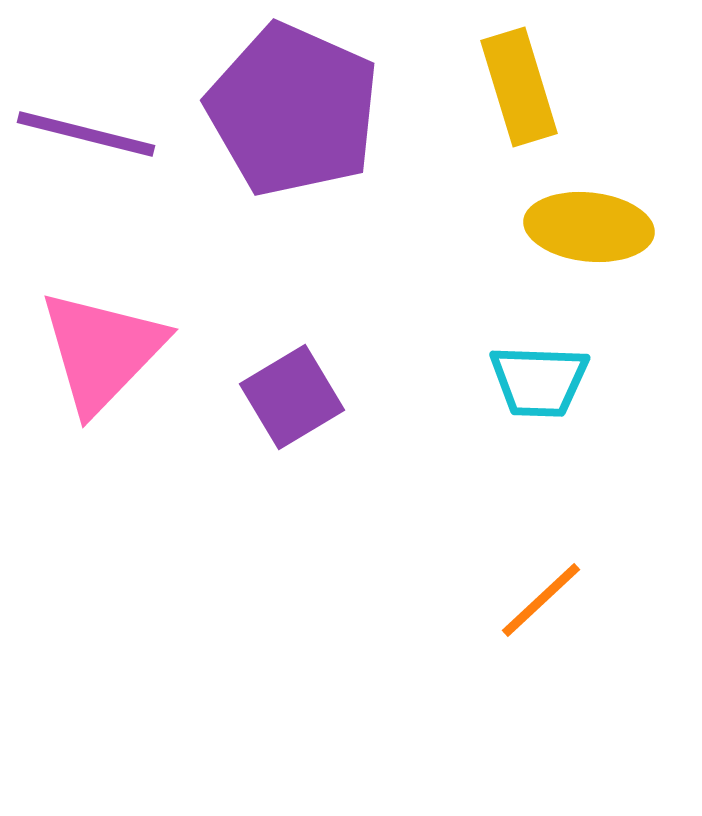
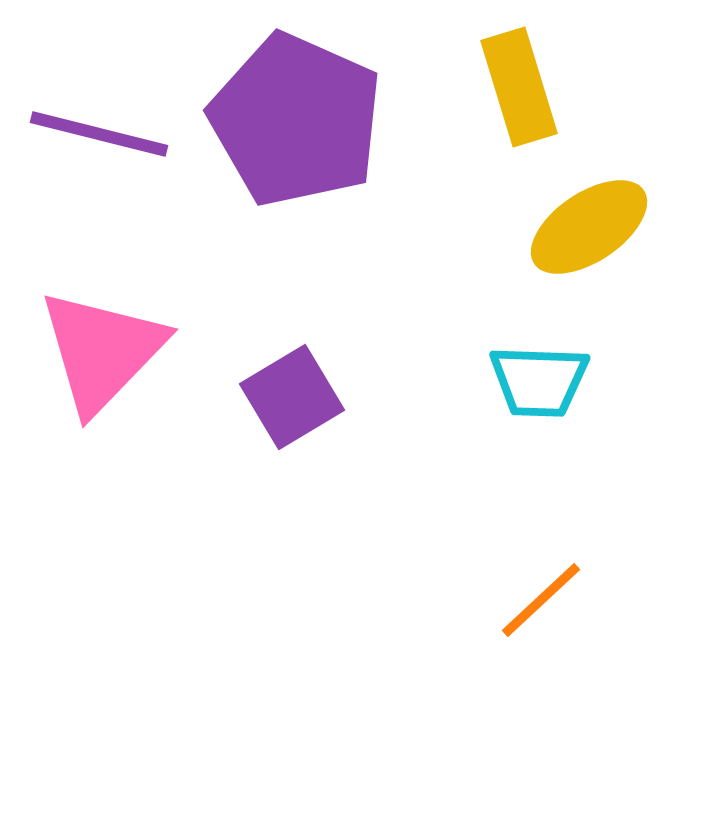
purple pentagon: moved 3 px right, 10 px down
purple line: moved 13 px right
yellow ellipse: rotated 40 degrees counterclockwise
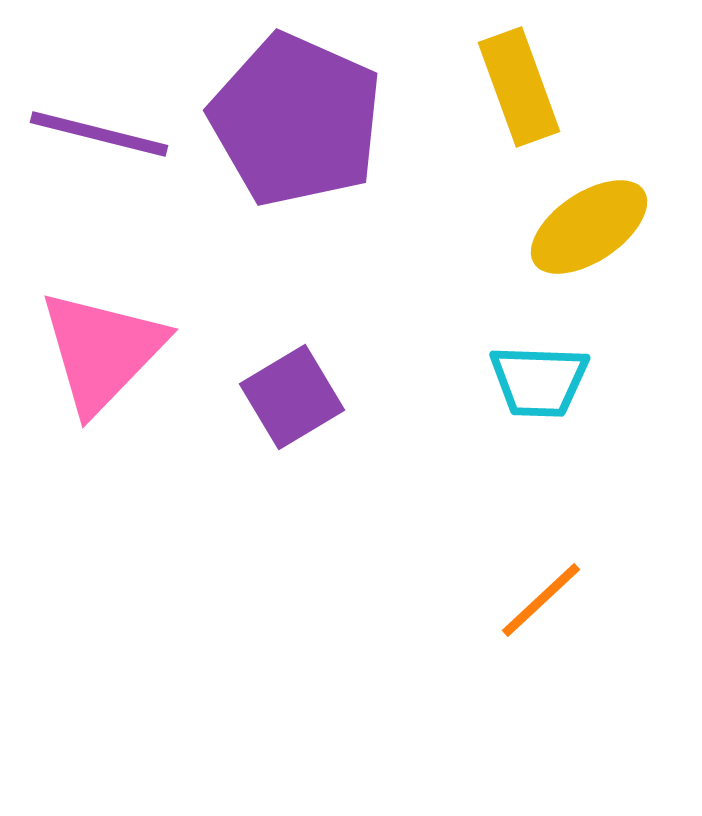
yellow rectangle: rotated 3 degrees counterclockwise
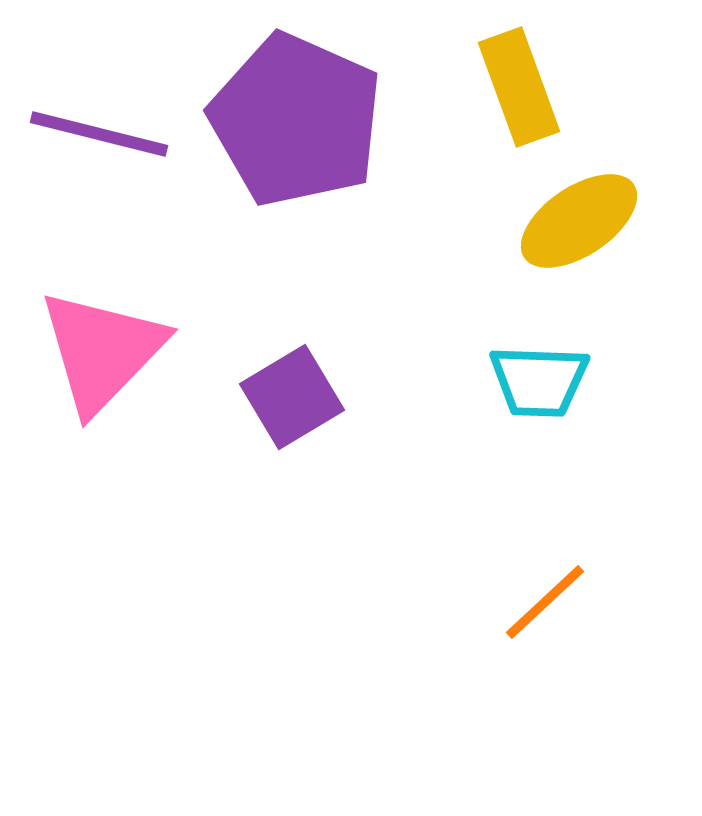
yellow ellipse: moved 10 px left, 6 px up
orange line: moved 4 px right, 2 px down
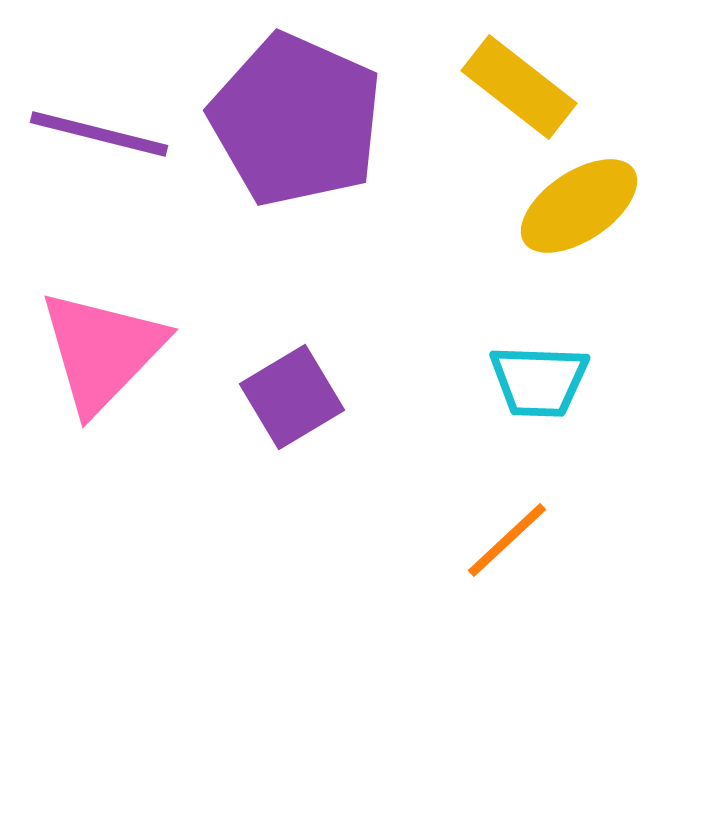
yellow rectangle: rotated 32 degrees counterclockwise
yellow ellipse: moved 15 px up
orange line: moved 38 px left, 62 px up
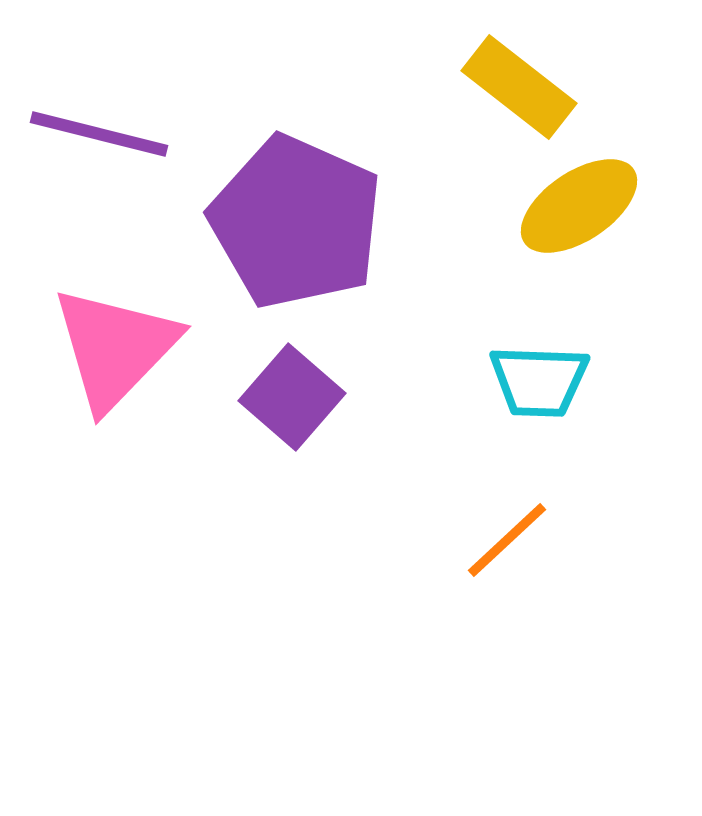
purple pentagon: moved 102 px down
pink triangle: moved 13 px right, 3 px up
purple square: rotated 18 degrees counterclockwise
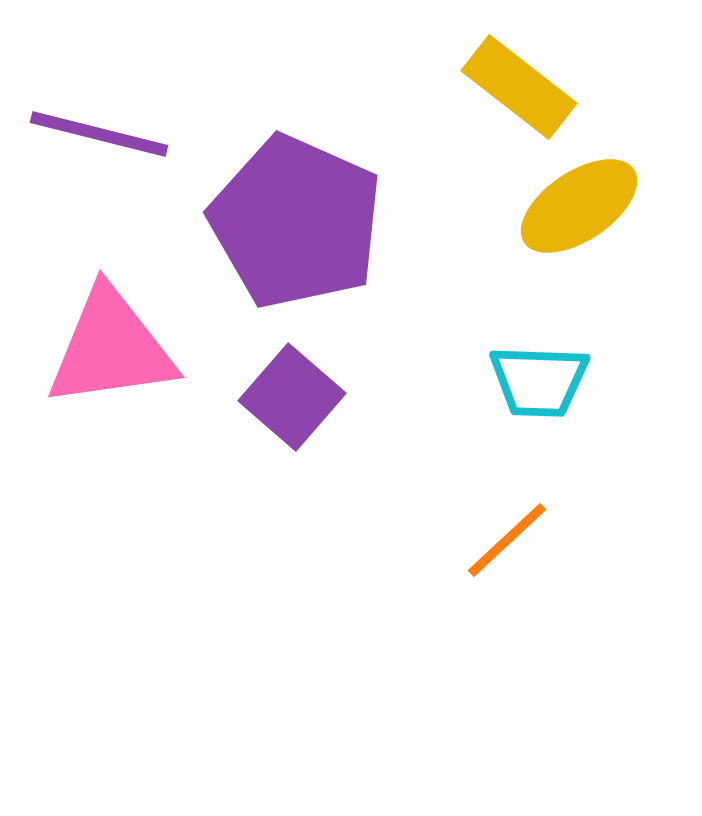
pink triangle: moved 4 px left; rotated 38 degrees clockwise
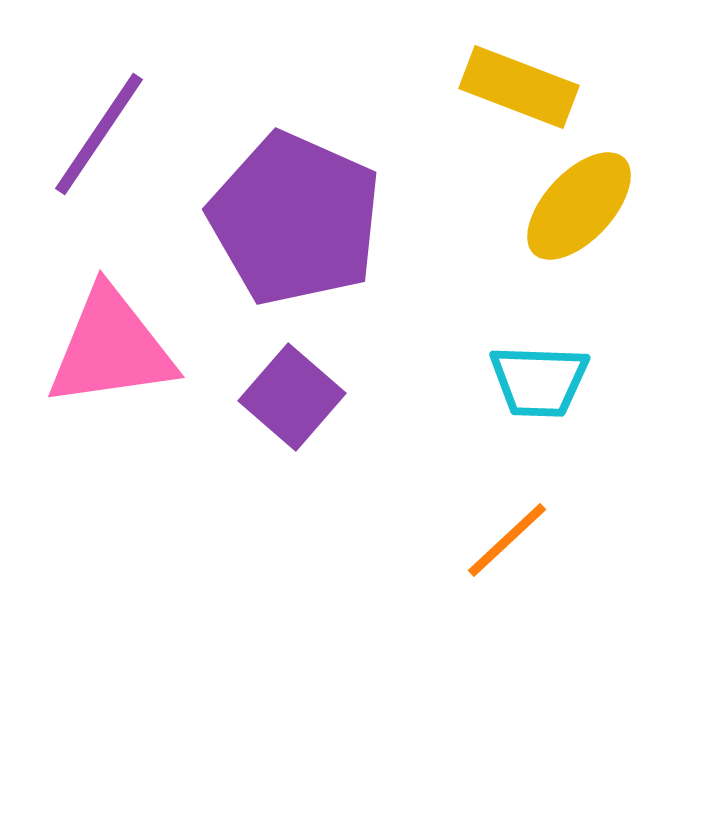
yellow rectangle: rotated 17 degrees counterclockwise
purple line: rotated 70 degrees counterclockwise
yellow ellipse: rotated 13 degrees counterclockwise
purple pentagon: moved 1 px left, 3 px up
